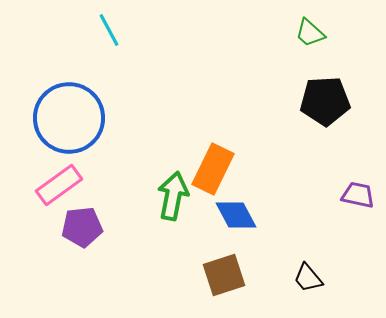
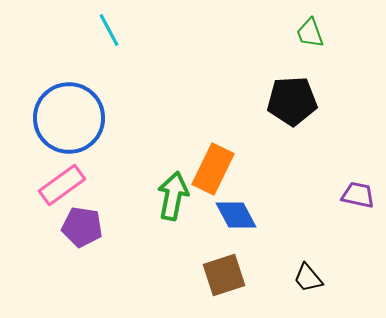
green trapezoid: rotated 28 degrees clockwise
black pentagon: moved 33 px left
pink rectangle: moved 3 px right
purple pentagon: rotated 15 degrees clockwise
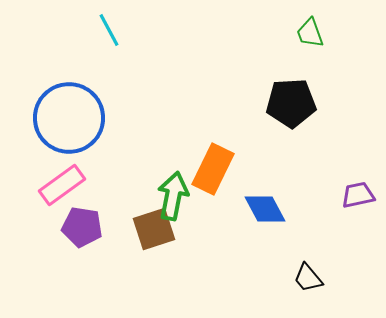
black pentagon: moved 1 px left, 2 px down
purple trapezoid: rotated 24 degrees counterclockwise
blue diamond: moved 29 px right, 6 px up
brown square: moved 70 px left, 46 px up
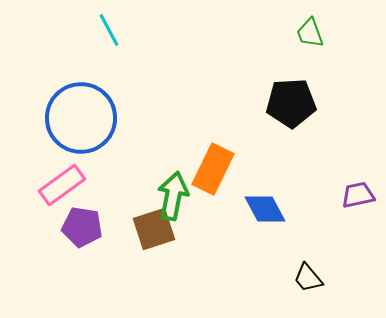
blue circle: moved 12 px right
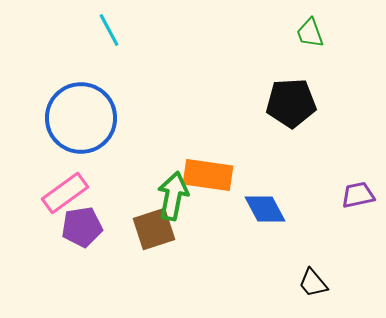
orange rectangle: moved 5 px left, 6 px down; rotated 72 degrees clockwise
pink rectangle: moved 3 px right, 8 px down
purple pentagon: rotated 18 degrees counterclockwise
black trapezoid: moved 5 px right, 5 px down
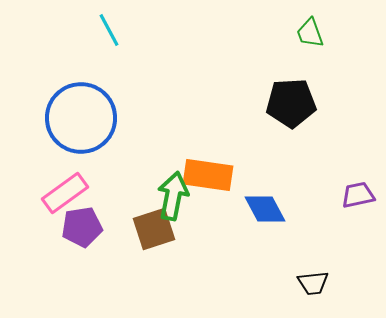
black trapezoid: rotated 56 degrees counterclockwise
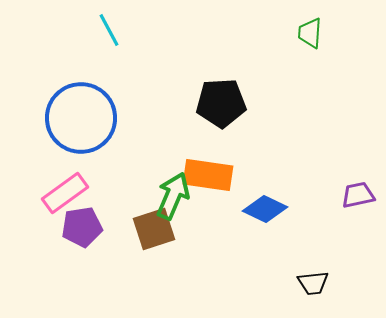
green trapezoid: rotated 24 degrees clockwise
black pentagon: moved 70 px left
green arrow: rotated 12 degrees clockwise
blue diamond: rotated 36 degrees counterclockwise
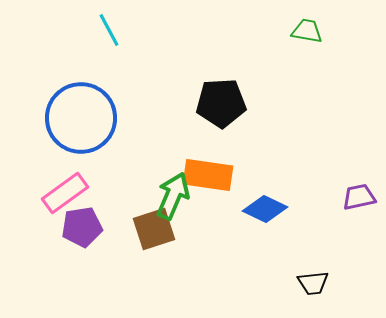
green trapezoid: moved 3 px left, 2 px up; rotated 96 degrees clockwise
purple trapezoid: moved 1 px right, 2 px down
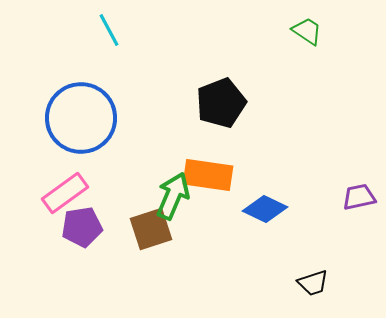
green trapezoid: rotated 24 degrees clockwise
black pentagon: rotated 18 degrees counterclockwise
brown square: moved 3 px left
black trapezoid: rotated 12 degrees counterclockwise
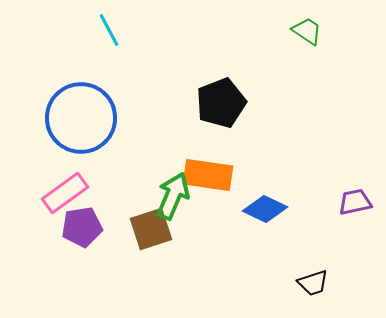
purple trapezoid: moved 4 px left, 5 px down
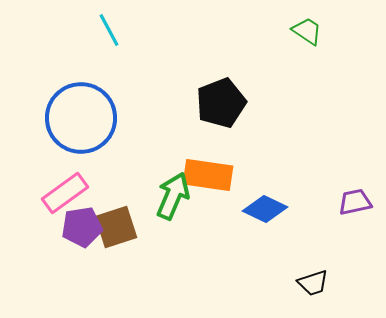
brown square: moved 35 px left, 2 px up
